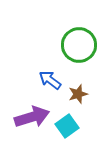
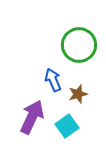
blue arrow: moved 3 px right; rotated 30 degrees clockwise
purple arrow: rotated 48 degrees counterclockwise
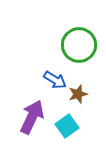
blue arrow: moved 2 px right; rotated 145 degrees clockwise
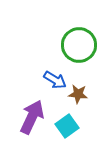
brown star: rotated 24 degrees clockwise
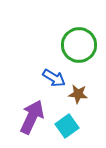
blue arrow: moved 1 px left, 2 px up
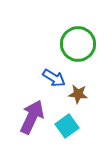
green circle: moved 1 px left, 1 px up
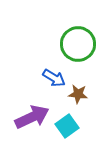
purple arrow: rotated 40 degrees clockwise
